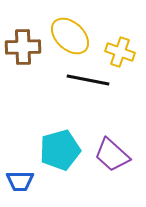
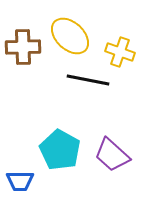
cyan pentagon: rotated 27 degrees counterclockwise
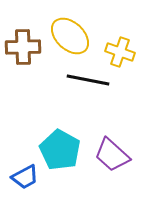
blue trapezoid: moved 5 px right, 4 px up; rotated 28 degrees counterclockwise
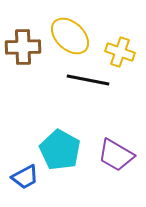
purple trapezoid: moved 4 px right; rotated 12 degrees counterclockwise
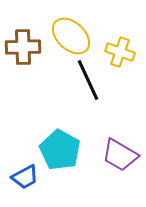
yellow ellipse: moved 1 px right
black line: rotated 54 degrees clockwise
purple trapezoid: moved 4 px right
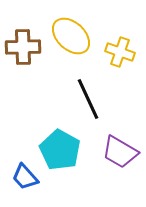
black line: moved 19 px down
purple trapezoid: moved 3 px up
blue trapezoid: rotated 76 degrees clockwise
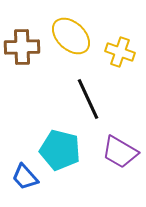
brown cross: moved 1 px left
cyan pentagon: rotated 15 degrees counterclockwise
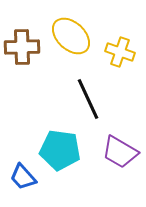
cyan pentagon: rotated 6 degrees counterclockwise
blue trapezoid: moved 2 px left
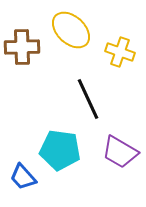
yellow ellipse: moved 6 px up
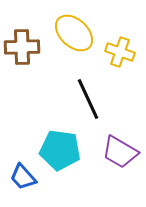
yellow ellipse: moved 3 px right, 3 px down
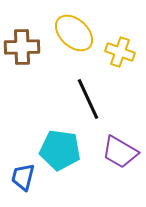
blue trapezoid: rotated 56 degrees clockwise
